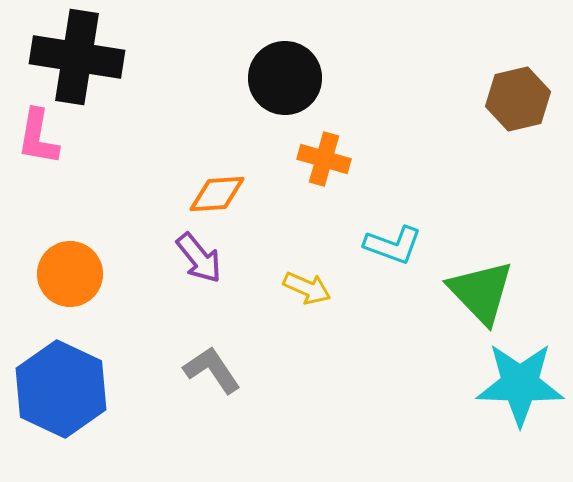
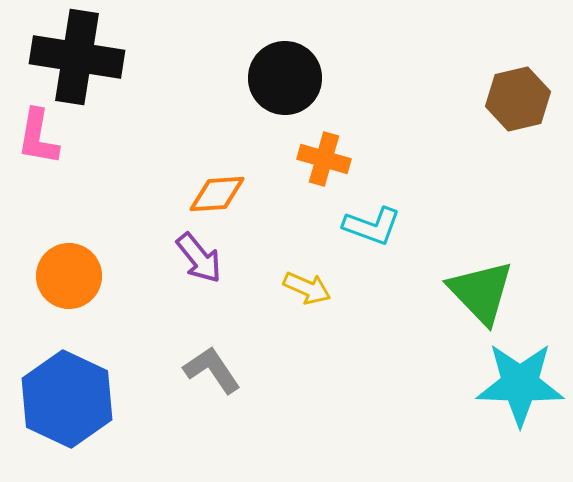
cyan L-shape: moved 21 px left, 19 px up
orange circle: moved 1 px left, 2 px down
blue hexagon: moved 6 px right, 10 px down
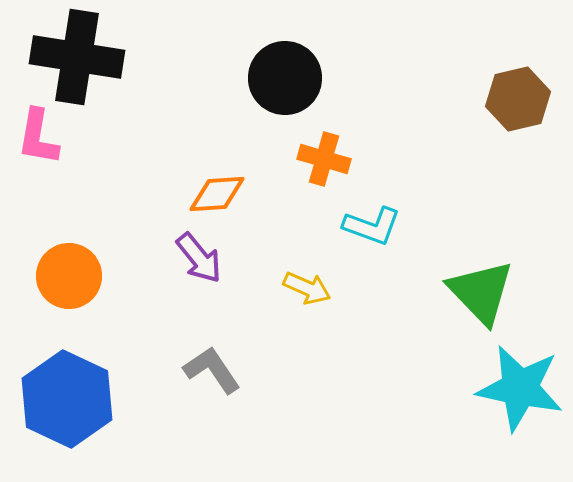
cyan star: moved 4 px down; rotated 10 degrees clockwise
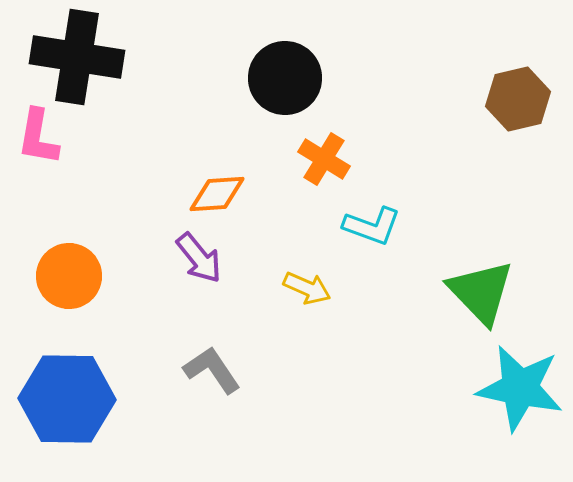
orange cross: rotated 15 degrees clockwise
blue hexagon: rotated 24 degrees counterclockwise
